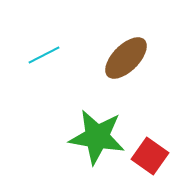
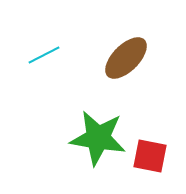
green star: moved 1 px right, 1 px down
red square: rotated 24 degrees counterclockwise
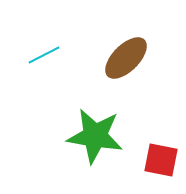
green star: moved 3 px left, 2 px up
red square: moved 11 px right, 4 px down
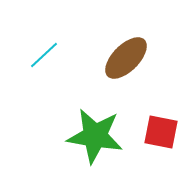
cyan line: rotated 16 degrees counterclockwise
red square: moved 28 px up
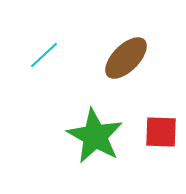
red square: rotated 9 degrees counterclockwise
green star: rotated 20 degrees clockwise
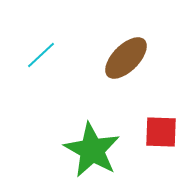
cyan line: moved 3 px left
green star: moved 3 px left, 14 px down
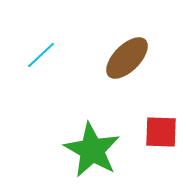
brown ellipse: moved 1 px right
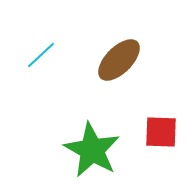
brown ellipse: moved 8 px left, 2 px down
